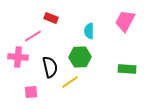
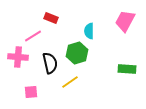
green hexagon: moved 3 px left, 4 px up; rotated 15 degrees counterclockwise
black semicircle: moved 4 px up
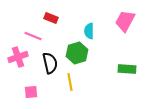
pink line: rotated 54 degrees clockwise
pink cross: rotated 24 degrees counterclockwise
yellow line: rotated 66 degrees counterclockwise
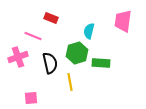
pink trapezoid: moved 2 px left; rotated 20 degrees counterclockwise
cyan semicircle: rotated 14 degrees clockwise
green rectangle: moved 26 px left, 6 px up
pink square: moved 6 px down
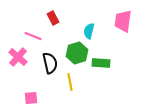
red rectangle: moved 2 px right; rotated 40 degrees clockwise
pink cross: rotated 30 degrees counterclockwise
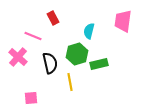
green hexagon: moved 1 px down
green rectangle: moved 2 px left, 1 px down; rotated 18 degrees counterclockwise
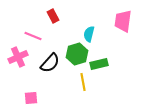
red rectangle: moved 2 px up
cyan semicircle: moved 3 px down
pink cross: rotated 24 degrees clockwise
black semicircle: rotated 55 degrees clockwise
yellow line: moved 13 px right
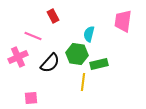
green hexagon: rotated 25 degrees clockwise
yellow line: rotated 18 degrees clockwise
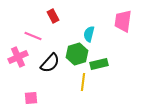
green hexagon: rotated 25 degrees counterclockwise
